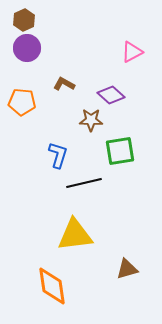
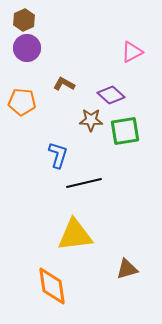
green square: moved 5 px right, 20 px up
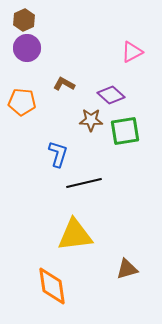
blue L-shape: moved 1 px up
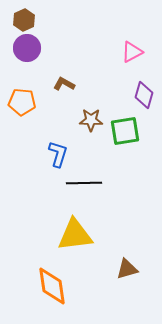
purple diamond: moved 33 px right; rotated 64 degrees clockwise
black line: rotated 12 degrees clockwise
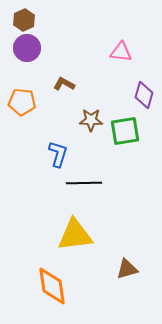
pink triangle: moved 11 px left; rotated 35 degrees clockwise
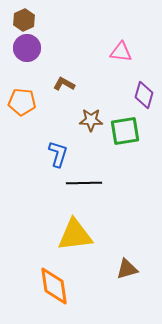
orange diamond: moved 2 px right
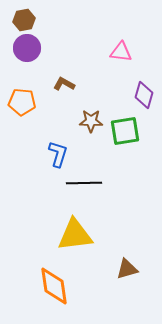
brown hexagon: rotated 15 degrees clockwise
brown star: moved 1 px down
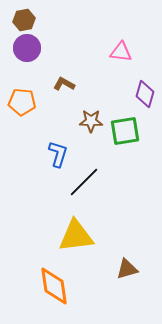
purple diamond: moved 1 px right, 1 px up
black line: moved 1 px up; rotated 44 degrees counterclockwise
yellow triangle: moved 1 px right, 1 px down
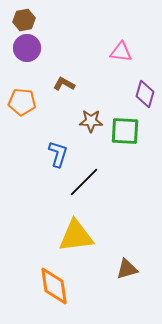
green square: rotated 12 degrees clockwise
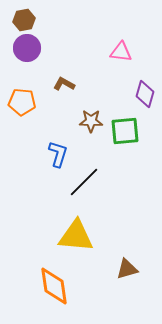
green square: rotated 8 degrees counterclockwise
yellow triangle: rotated 12 degrees clockwise
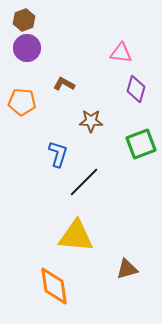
brown hexagon: rotated 10 degrees counterclockwise
pink triangle: moved 1 px down
purple diamond: moved 9 px left, 5 px up
green square: moved 16 px right, 13 px down; rotated 16 degrees counterclockwise
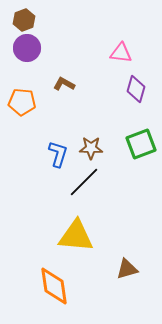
brown star: moved 27 px down
